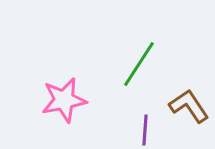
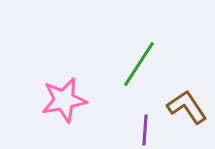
brown L-shape: moved 2 px left, 1 px down
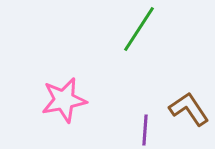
green line: moved 35 px up
brown L-shape: moved 2 px right, 2 px down
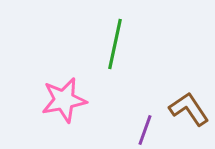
green line: moved 24 px left, 15 px down; rotated 21 degrees counterclockwise
purple line: rotated 16 degrees clockwise
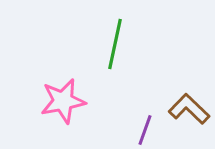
pink star: moved 1 px left, 1 px down
brown L-shape: rotated 12 degrees counterclockwise
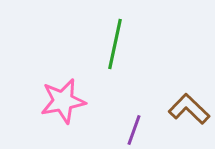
purple line: moved 11 px left
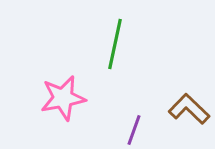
pink star: moved 3 px up
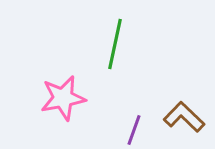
brown L-shape: moved 5 px left, 8 px down
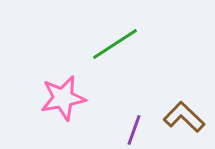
green line: rotated 45 degrees clockwise
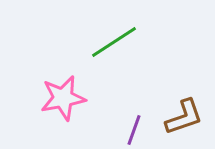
green line: moved 1 px left, 2 px up
brown L-shape: rotated 117 degrees clockwise
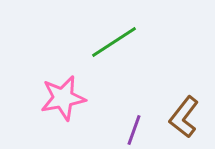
brown L-shape: rotated 147 degrees clockwise
